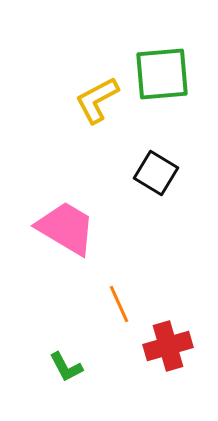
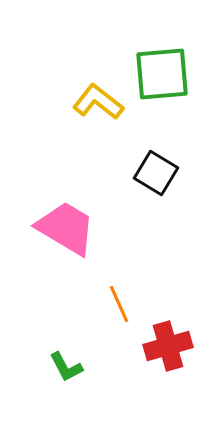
yellow L-shape: moved 1 px right, 2 px down; rotated 66 degrees clockwise
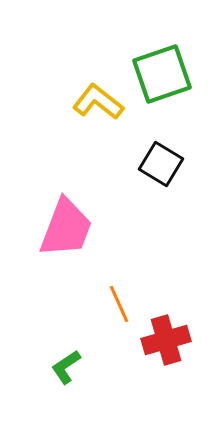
green square: rotated 14 degrees counterclockwise
black square: moved 5 px right, 9 px up
pink trapezoid: rotated 80 degrees clockwise
red cross: moved 2 px left, 6 px up
green L-shape: rotated 84 degrees clockwise
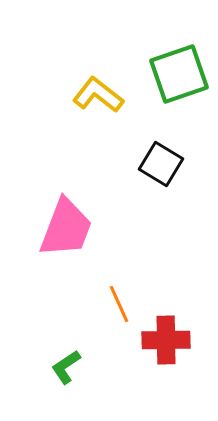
green square: moved 17 px right
yellow L-shape: moved 7 px up
red cross: rotated 15 degrees clockwise
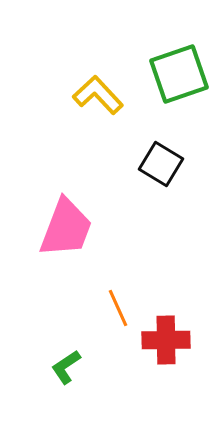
yellow L-shape: rotated 9 degrees clockwise
orange line: moved 1 px left, 4 px down
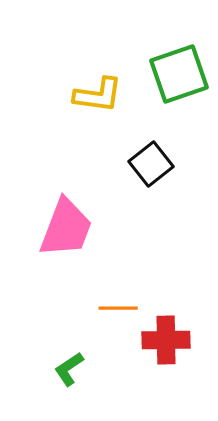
yellow L-shape: rotated 141 degrees clockwise
black square: moved 10 px left; rotated 21 degrees clockwise
orange line: rotated 66 degrees counterclockwise
green L-shape: moved 3 px right, 2 px down
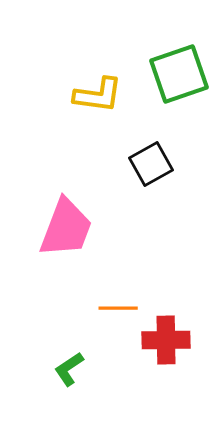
black square: rotated 9 degrees clockwise
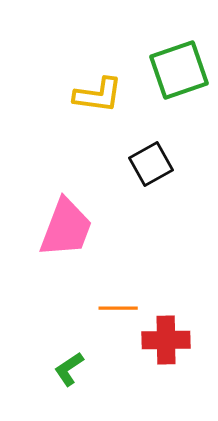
green square: moved 4 px up
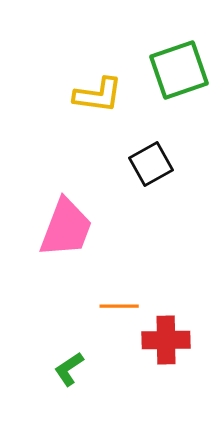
orange line: moved 1 px right, 2 px up
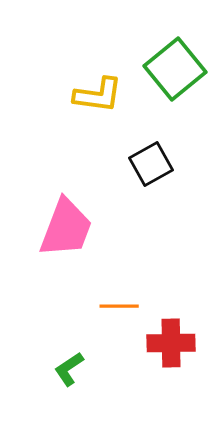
green square: moved 4 px left, 1 px up; rotated 20 degrees counterclockwise
red cross: moved 5 px right, 3 px down
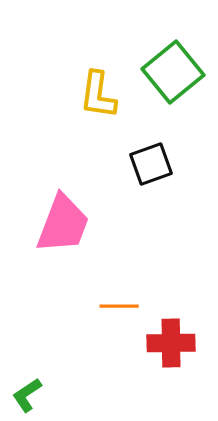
green square: moved 2 px left, 3 px down
yellow L-shape: rotated 90 degrees clockwise
black square: rotated 9 degrees clockwise
pink trapezoid: moved 3 px left, 4 px up
green L-shape: moved 42 px left, 26 px down
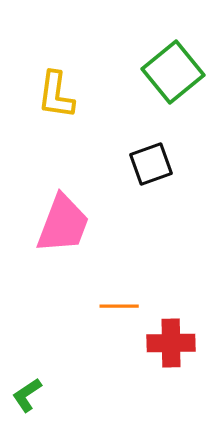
yellow L-shape: moved 42 px left
